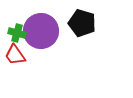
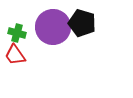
purple circle: moved 12 px right, 4 px up
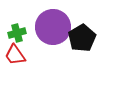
black pentagon: moved 15 px down; rotated 24 degrees clockwise
green cross: rotated 30 degrees counterclockwise
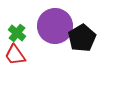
purple circle: moved 2 px right, 1 px up
green cross: rotated 36 degrees counterclockwise
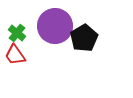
black pentagon: moved 2 px right
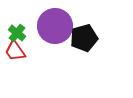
black pentagon: rotated 16 degrees clockwise
red trapezoid: moved 4 px up
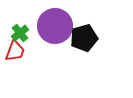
green cross: moved 3 px right; rotated 12 degrees clockwise
red trapezoid: rotated 125 degrees counterclockwise
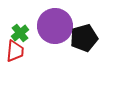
red trapezoid: rotated 15 degrees counterclockwise
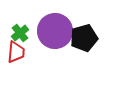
purple circle: moved 5 px down
red trapezoid: moved 1 px right, 1 px down
